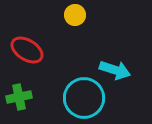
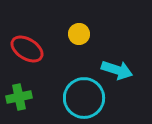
yellow circle: moved 4 px right, 19 px down
red ellipse: moved 1 px up
cyan arrow: moved 2 px right
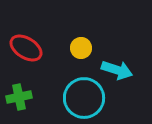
yellow circle: moved 2 px right, 14 px down
red ellipse: moved 1 px left, 1 px up
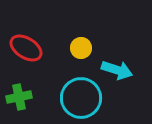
cyan circle: moved 3 px left
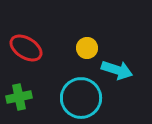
yellow circle: moved 6 px right
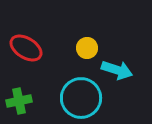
green cross: moved 4 px down
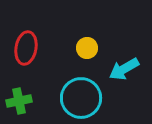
red ellipse: rotated 68 degrees clockwise
cyan arrow: moved 7 px right, 1 px up; rotated 132 degrees clockwise
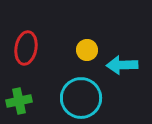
yellow circle: moved 2 px down
cyan arrow: moved 2 px left, 4 px up; rotated 28 degrees clockwise
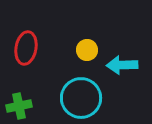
green cross: moved 5 px down
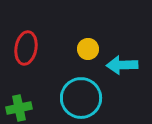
yellow circle: moved 1 px right, 1 px up
green cross: moved 2 px down
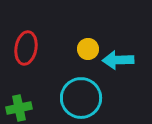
cyan arrow: moved 4 px left, 5 px up
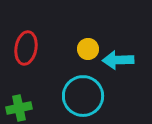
cyan circle: moved 2 px right, 2 px up
